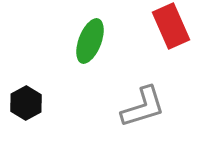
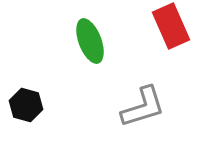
green ellipse: rotated 42 degrees counterclockwise
black hexagon: moved 2 px down; rotated 16 degrees counterclockwise
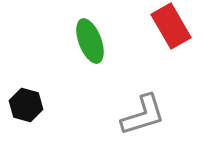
red rectangle: rotated 6 degrees counterclockwise
gray L-shape: moved 8 px down
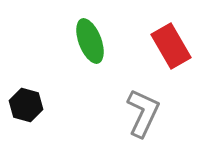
red rectangle: moved 20 px down
gray L-shape: moved 2 px up; rotated 48 degrees counterclockwise
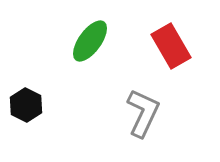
green ellipse: rotated 57 degrees clockwise
black hexagon: rotated 12 degrees clockwise
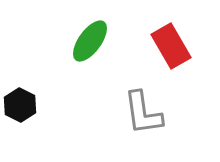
black hexagon: moved 6 px left
gray L-shape: rotated 147 degrees clockwise
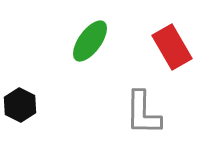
red rectangle: moved 1 px right, 1 px down
gray L-shape: rotated 9 degrees clockwise
